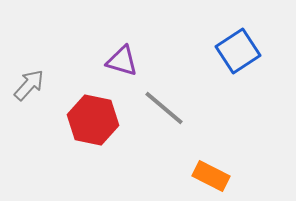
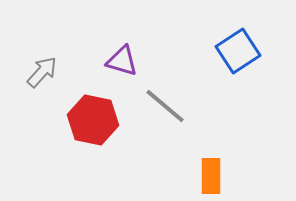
gray arrow: moved 13 px right, 13 px up
gray line: moved 1 px right, 2 px up
orange rectangle: rotated 63 degrees clockwise
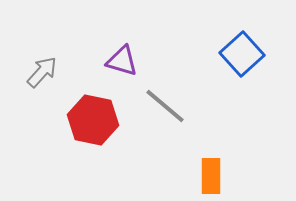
blue square: moved 4 px right, 3 px down; rotated 9 degrees counterclockwise
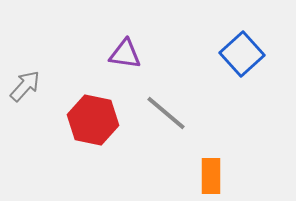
purple triangle: moved 3 px right, 7 px up; rotated 8 degrees counterclockwise
gray arrow: moved 17 px left, 14 px down
gray line: moved 1 px right, 7 px down
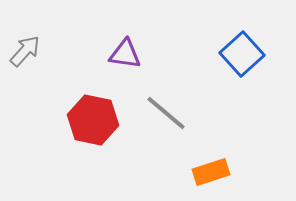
gray arrow: moved 35 px up
orange rectangle: moved 4 px up; rotated 72 degrees clockwise
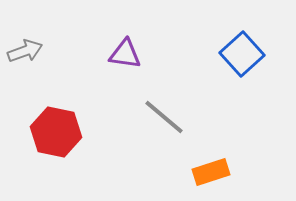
gray arrow: rotated 28 degrees clockwise
gray line: moved 2 px left, 4 px down
red hexagon: moved 37 px left, 12 px down
